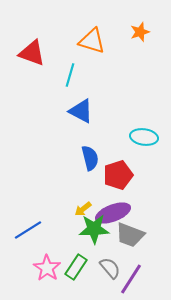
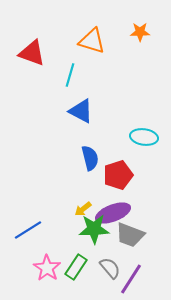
orange star: rotated 18 degrees clockwise
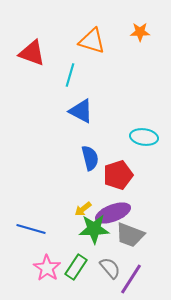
blue line: moved 3 px right, 1 px up; rotated 48 degrees clockwise
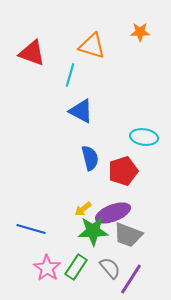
orange triangle: moved 5 px down
red pentagon: moved 5 px right, 4 px up
green star: moved 1 px left, 2 px down
gray trapezoid: moved 2 px left
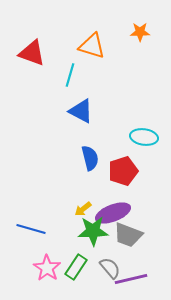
purple line: rotated 44 degrees clockwise
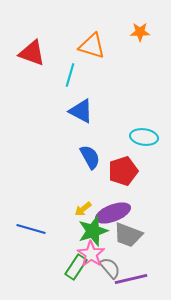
blue semicircle: moved 1 px up; rotated 15 degrees counterclockwise
green star: rotated 16 degrees counterclockwise
pink star: moved 44 px right, 14 px up
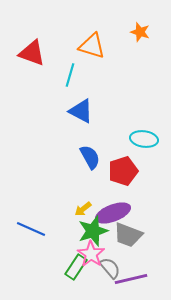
orange star: rotated 18 degrees clockwise
cyan ellipse: moved 2 px down
blue line: rotated 8 degrees clockwise
